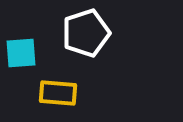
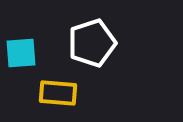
white pentagon: moved 6 px right, 10 px down
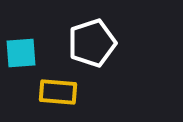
yellow rectangle: moved 1 px up
